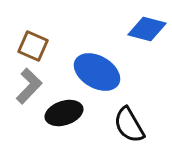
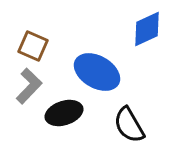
blue diamond: rotated 39 degrees counterclockwise
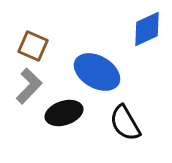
black semicircle: moved 4 px left, 2 px up
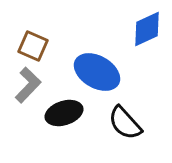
gray L-shape: moved 1 px left, 1 px up
black semicircle: rotated 12 degrees counterclockwise
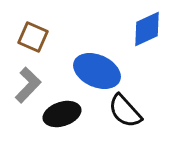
brown square: moved 9 px up
blue ellipse: moved 1 px up; rotated 6 degrees counterclockwise
black ellipse: moved 2 px left, 1 px down
black semicircle: moved 12 px up
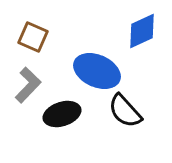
blue diamond: moved 5 px left, 2 px down
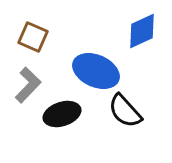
blue ellipse: moved 1 px left
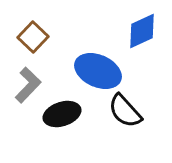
brown square: rotated 20 degrees clockwise
blue ellipse: moved 2 px right
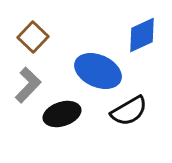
blue diamond: moved 4 px down
black semicircle: moved 4 px right; rotated 78 degrees counterclockwise
